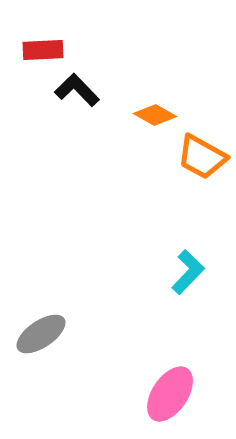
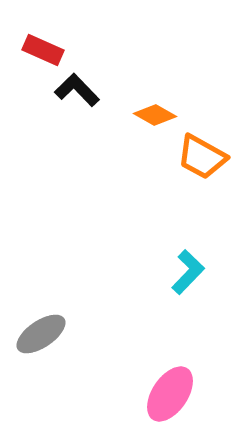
red rectangle: rotated 27 degrees clockwise
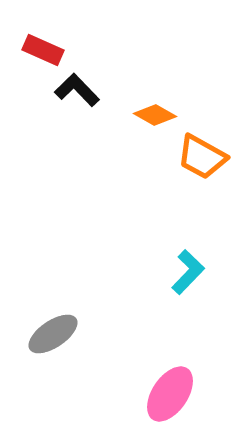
gray ellipse: moved 12 px right
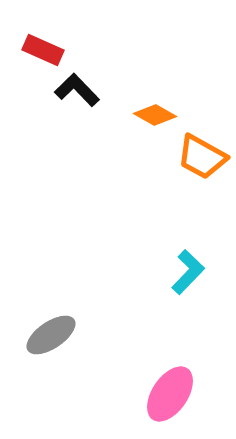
gray ellipse: moved 2 px left, 1 px down
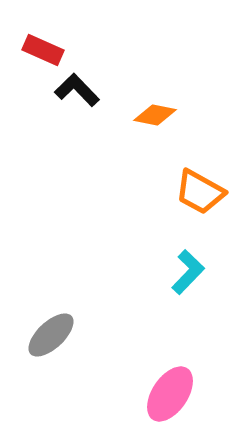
orange diamond: rotated 18 degrees counterclockwise
orange trapezoid: moved 2 px left, 35 px down
gray ellipse: rotated 9 degrees counterclockwise
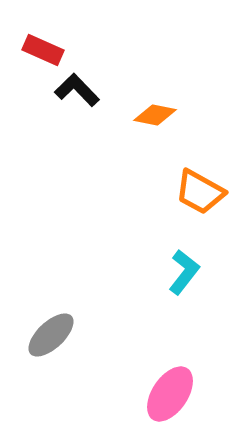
cyan L-shape: moved 4 px left; rotated 6 degrees counterclockwise
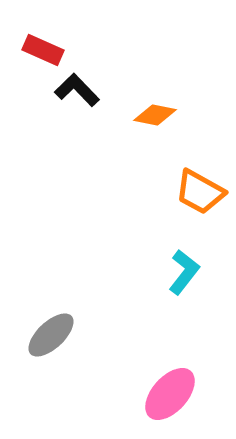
pink ellipse: rotated 8 degrees clockwise
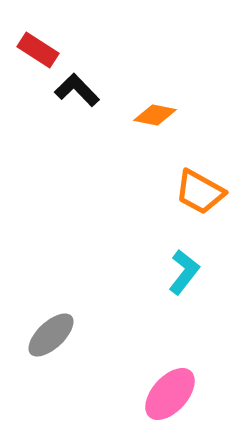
red rectangle: moved 5 px left; rotated 9 degrees clockwise
